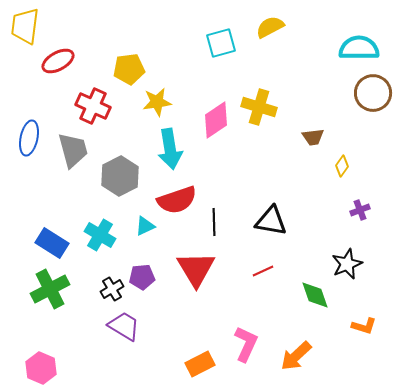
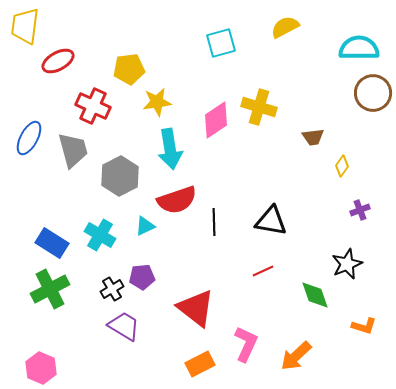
yellow semicircle: moved 15 px right
blue ellipse: rotated 16 degrees clockwise
red triangle: moved 39 px down; rotated 21 degrees counterclockwise
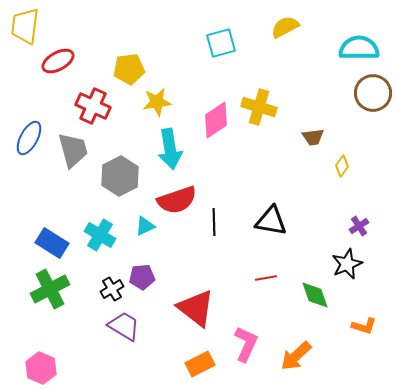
purple cross: moved 1 px left, 16 px down; rotated 12 degrees counterclockwise
red line: moved 3 px right, 7 px down; rotated 15 degrees clockwise
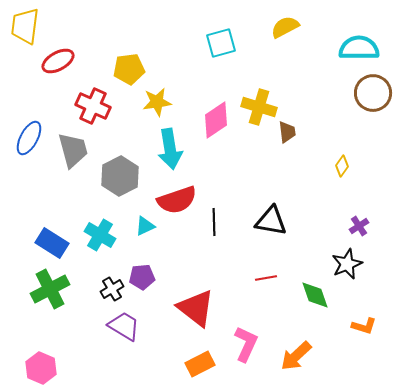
brown trapezoid: moved 26 px left, 5 px up; rotated 90 degrees counterclockwise
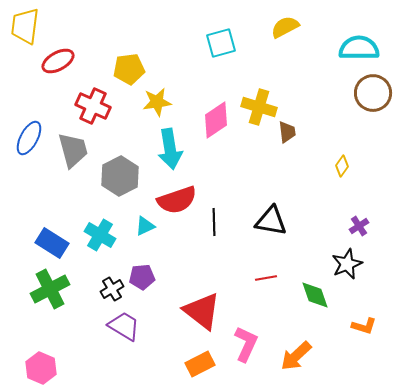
red triangle: moved 6 px right, 3 px down
